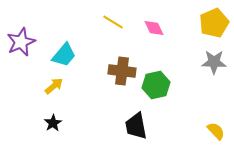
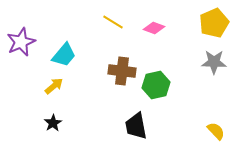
pink diamond: rotated 45 degrees counterclockwise
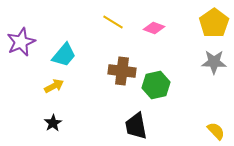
yellow pentagon: rotated 12 degrees counterclockwise
yellow arrow: rotated 12 degrees clockwise
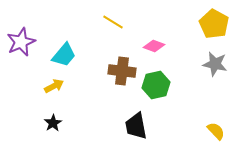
yellow pentagon: moved 1 px down; rotated 8 degrees counterclockwise
pink diamond: moved 18 px down
gray star: moved 1 px right, 2 px down; rotated 10 degrees clockwise
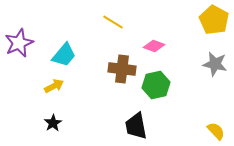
yellow pentagon: moved 4 px up
purple star: moved 2 px left, 1 px down
brown cross: moved 2 px up
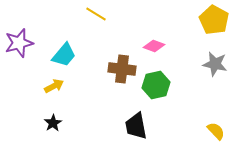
yellow line: moved 17 px left, 8 px up
purple star: rotated 8 degrees clockwise
